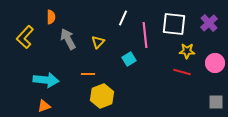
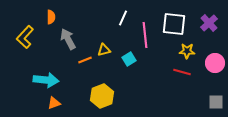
yellow triangle: moved 6 px right, 8 px down; rotated 32 degrees clockwise
orange line: moved 3 px left, 14 px up; rotated 24 degrees counterclockwise
orange triangle: moved 10 px right, 3 px up
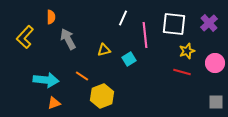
yellow star: rotated 21 degrees counterclockwise
orange line: moved 3 px left, 16 px down; rotated 56 degrees clockwise
